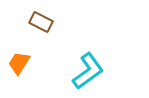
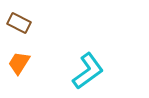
brown rectangle: moved 22 px left, 1 px down
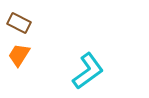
orange trapezoid: moved 8 px up
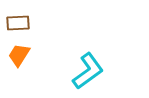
brown rectangle: moved 1 px left; rotated 30 degrees counterclockwise
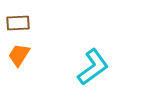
cyan L-shape: moved 5 px right, 4 px up
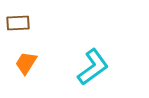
orange trapezoid: moved 7 px right, 8 px down
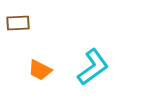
orange trapezoid: moved 14 px right, 7 px down; rotated 95 degrees counterclockwise
